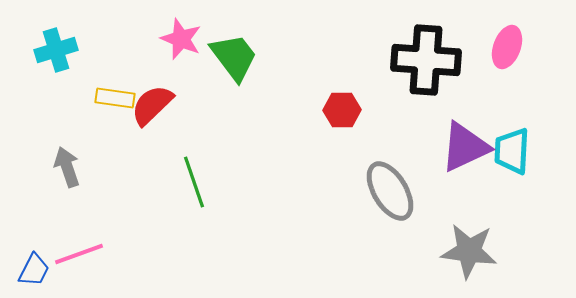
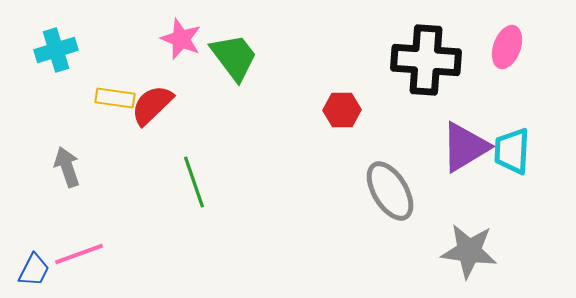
purple triangle: rotated 6 degrees counterclockwise
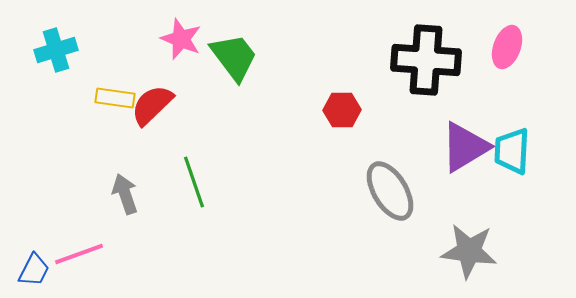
gray arrow: moved 58 px right, 27 px down
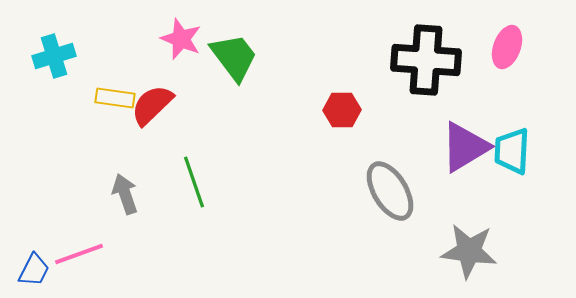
cyan cross: moved 2 px left, 6 px down
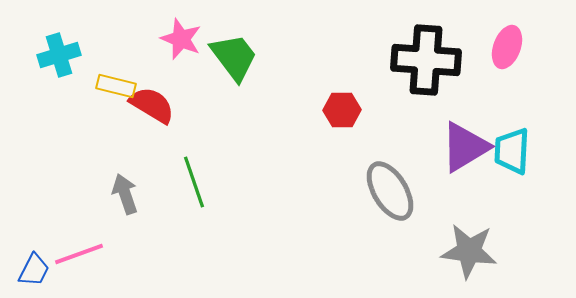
cyan cross: moved 5 px right, 1 px up
yellow rectangle: moved 1 px right, 12 px up; rotated 6 degrees clockwise
red semicircle: rotated 75 degrees clockwise
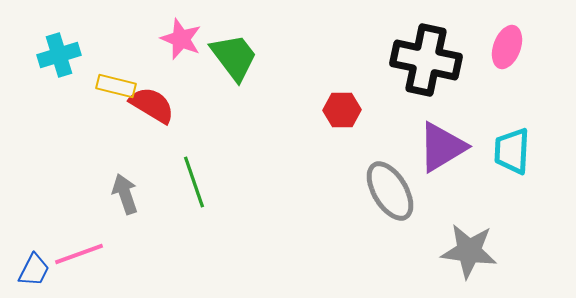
black cross: rotated 8 degrees clockwise
purple triangle: moved 23 px left
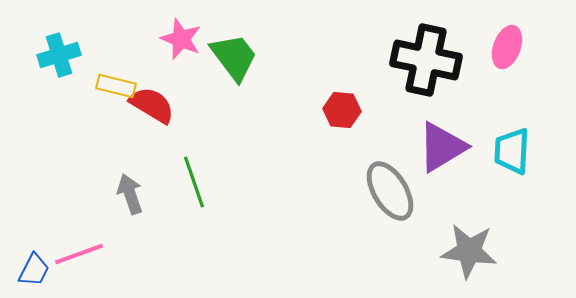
red hexagon: rotated 6 degrees clockwise
gray arrow: moved 5 px right
